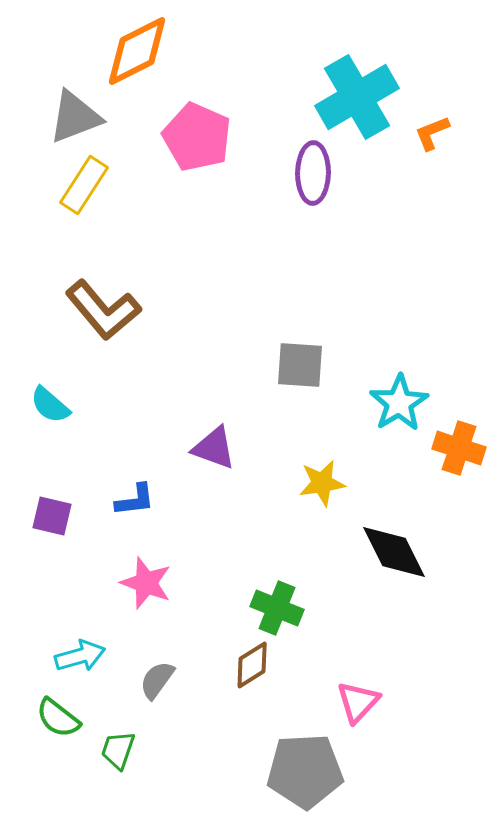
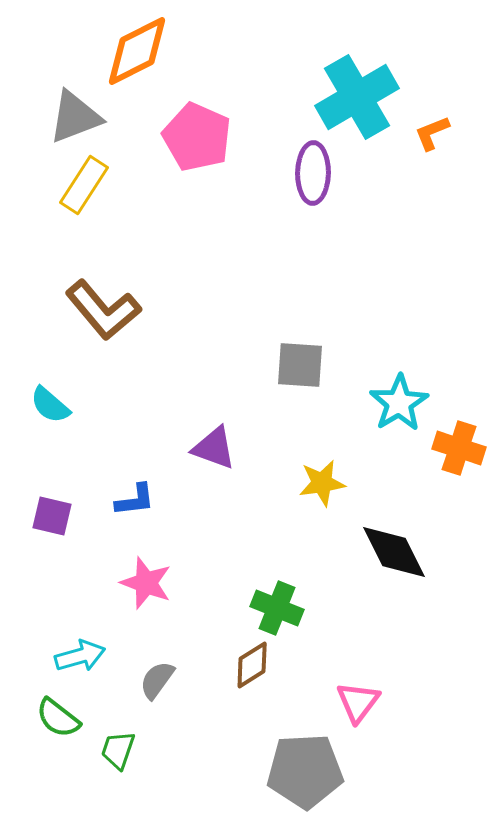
pink triangle: rotated 6 degrees counterclockwise
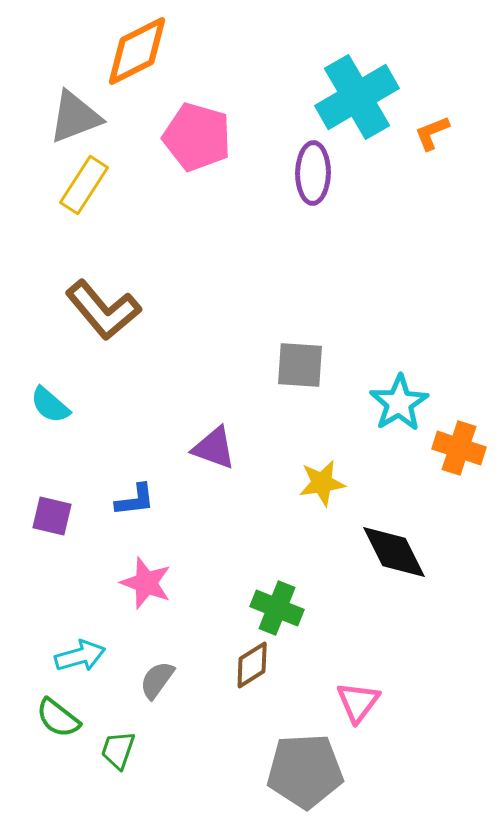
pink pentagon: rotated 8 degrees counterclockwise
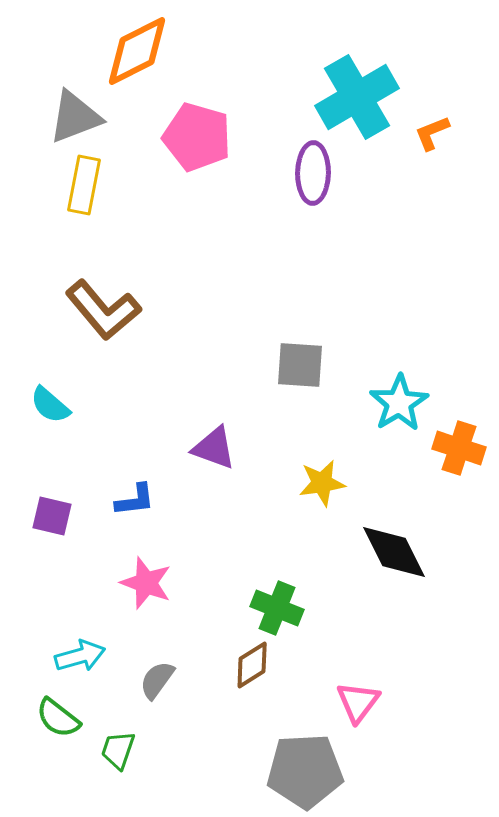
yellow rectangle: rotated 22 degrees counterclockwise
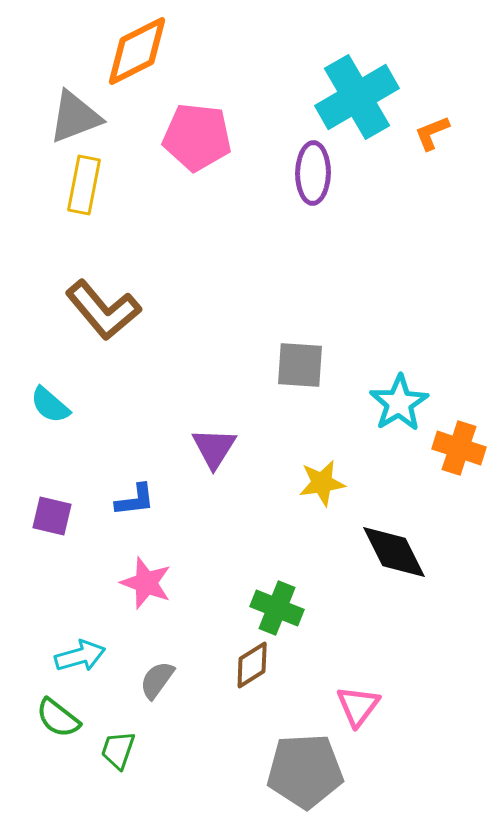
pink pentagon: rotated 10 degrees counterclockwise
purple triangle: rotated 42 degrees clockwise
pink triangle: moved 4 px down
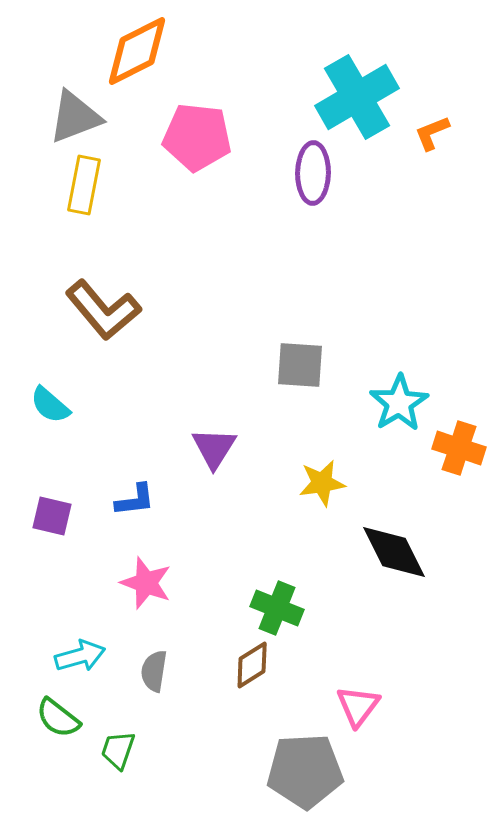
gray semicircle: moved 3 px left, 9 px up; rotated 27 degrees counterclockwise
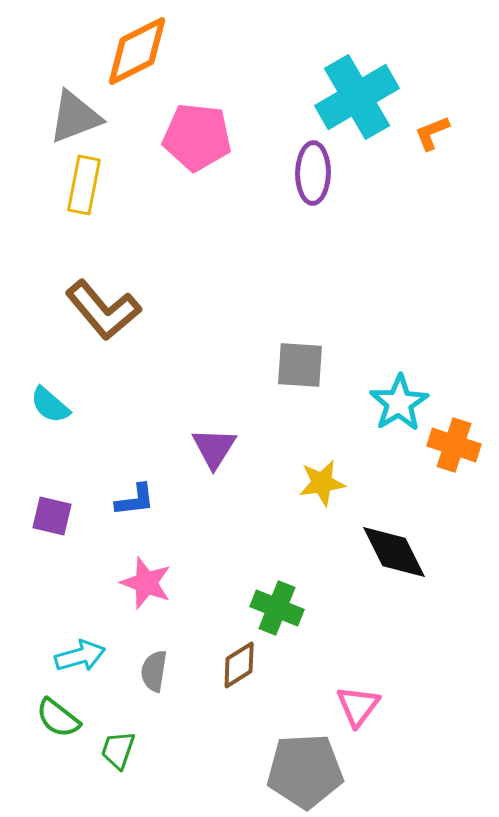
orange cross: moved 5 px left, 3 px up
brown diamond: moved 13 px left
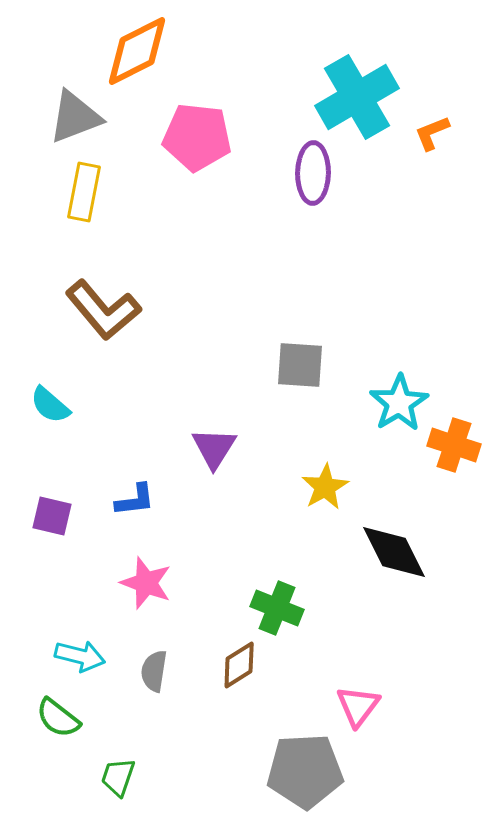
yellow rectangle: moved 7 px down
yellow star: moved 3 px right, 4 px down; rotated 21 degrees counterclockwise
cyan arrow: rotated 30 degrees clockwise
green trapezoid: moved 27 px down
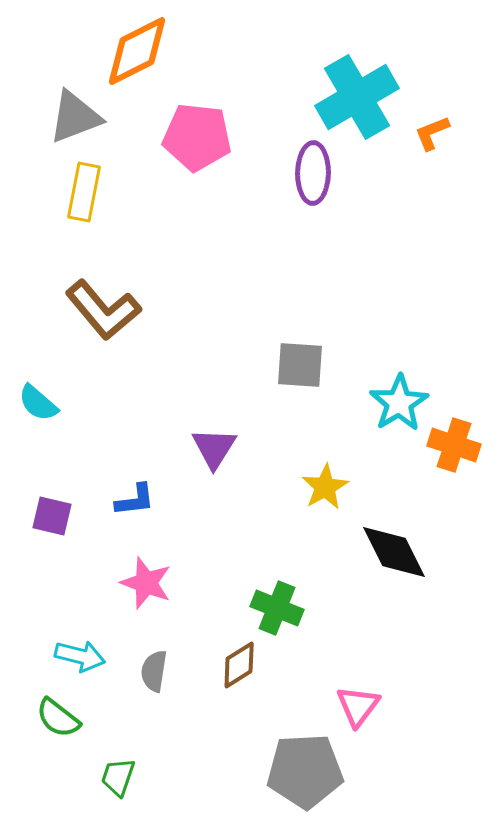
cyan semicircle: moved 12 px left, 2 px up
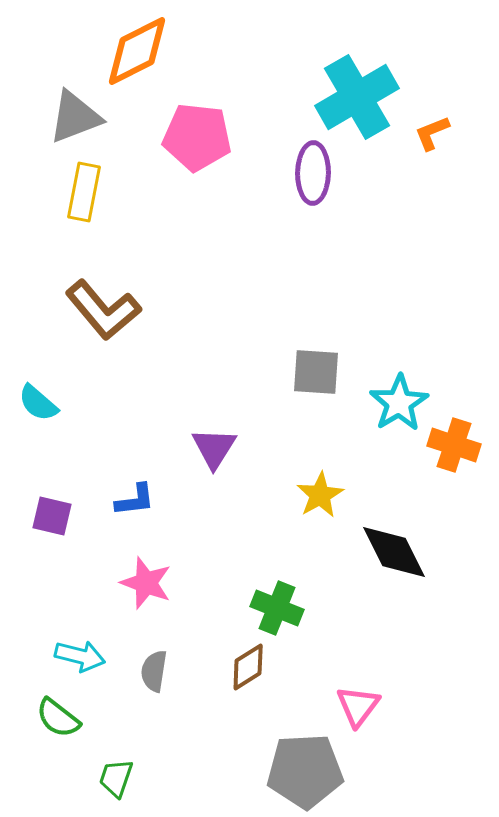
gray square: moved 16 px right, 7 px down
yellow star: moved 5 px left, 8 px down
brown diamond: moved 9 px right, 2 px down
green trapezoid: moved 2 px left, 1 px down
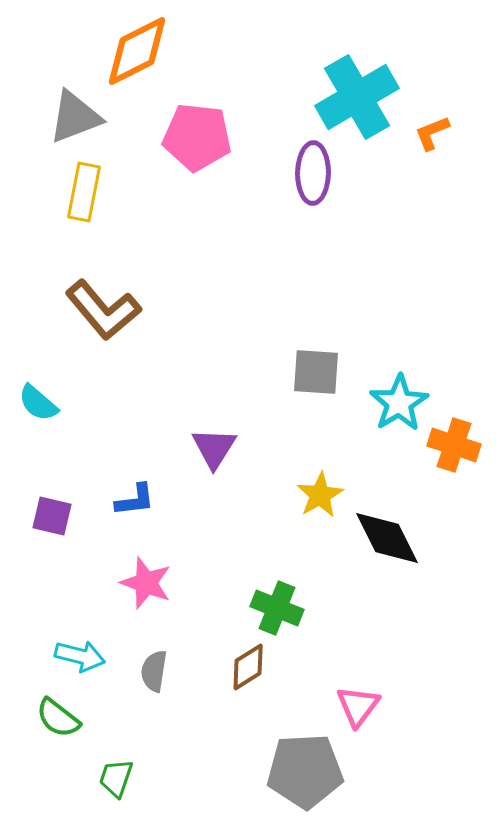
black diamond: moved 7 px left, 14 px up
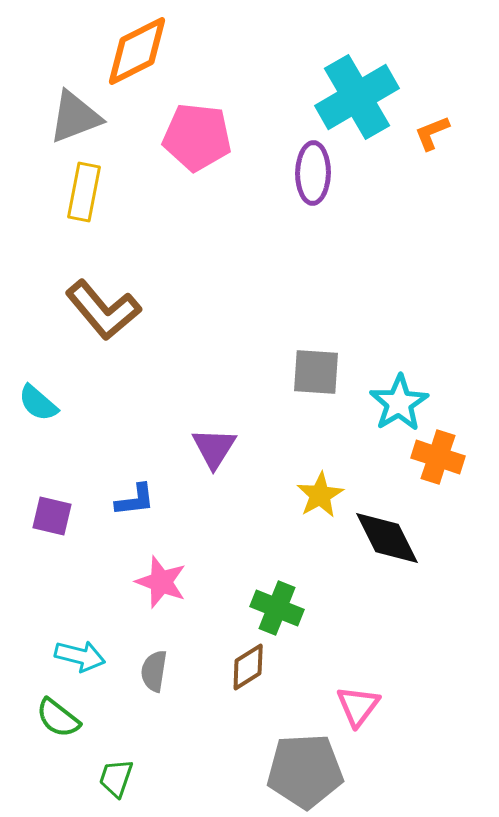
orange cross: moved 16 px left, 12 px down
pink star: moved 15 px right, 1 px up
